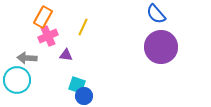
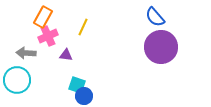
blue semicircle: moved 1 px left, 3 px down
gray arrow: moved 1 px left, 5 px up
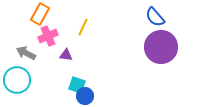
orange rectangle: moved 3 px left, 3 px up
gray arrow: rotated 24 degrees clockwise
blue circle: moved 1 px right
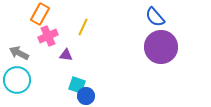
gray arrow: moved 7 px left
blue circle: moved 1 px right
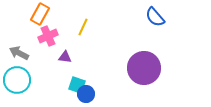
purple circle: moved 17 px left, 21 px down
purple triangle: moved 1 px left, 2 px down
blue circle: moved 2 px up
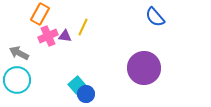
purple triangle: moved 21 px up
cyan square: rotated 30 degrees clockwise
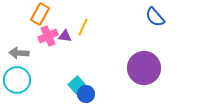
gray arrow: rotated 24 degrees counterclockwise
